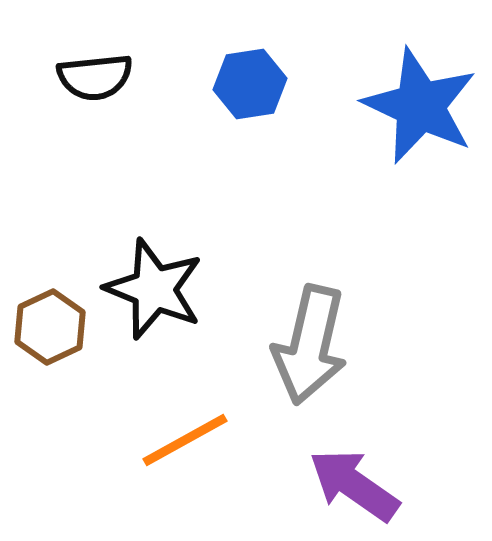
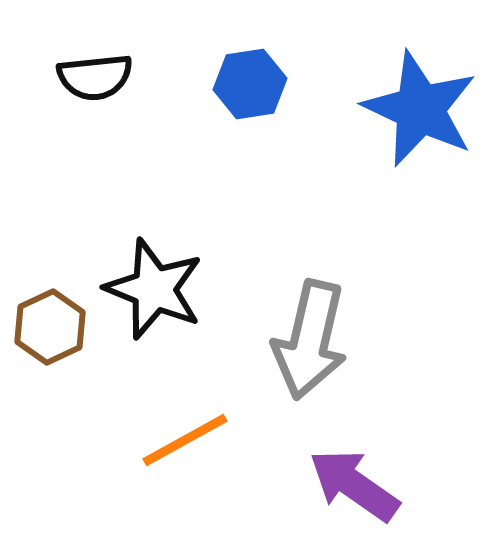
blue star: moved 3 px down
gray arrow: moved 5 px up
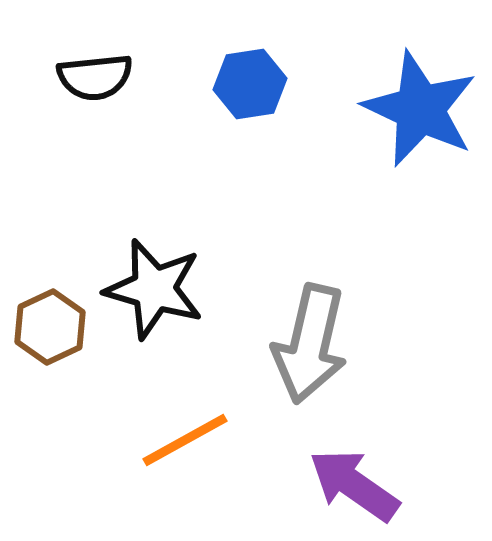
black star: rotated 6 degrees counterclockwise
gray arrow: moved 4 px down
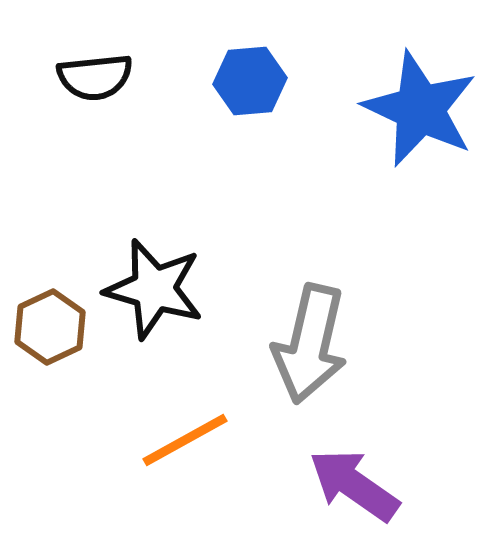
blue hexagon: moved 3 px up; rotated 4 degrees clockwise
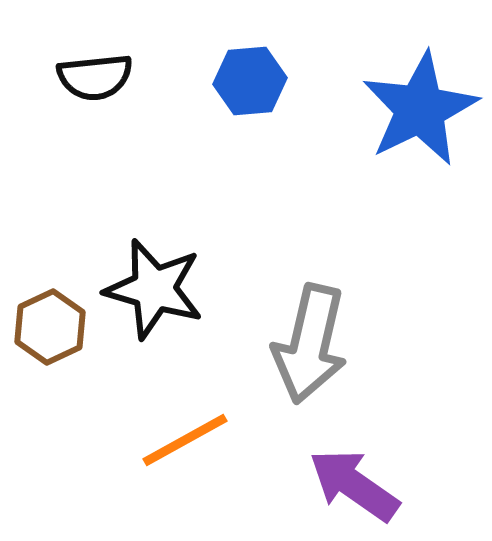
blue star: rotated 21 degrees clockwise
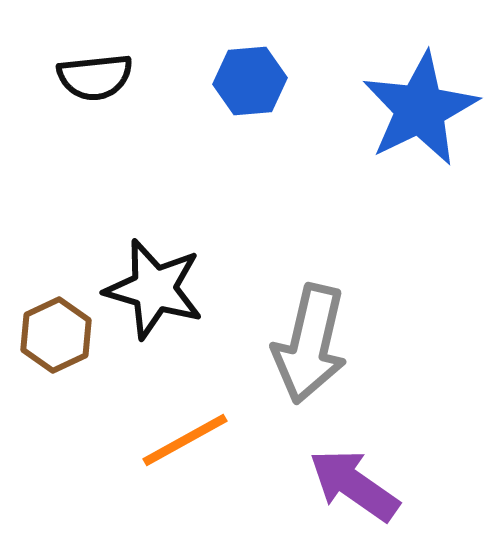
brown hexagon: moved 6 px right, 8 px down
